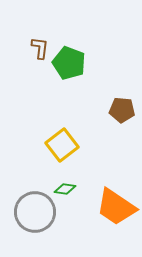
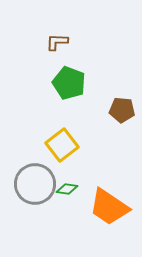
brown L-shape: moved 17 px right, 6 px up; rotated 95 degrees counterclockwise
green pentagon: moved 20 px down
green diamond: moved 2 px right
orange trapezoid: moved 7 px left
gray circle: moved 28 px up
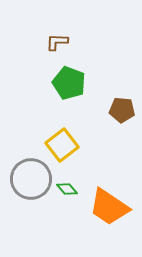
gray circle: moved 4 px left, 5 px up
green diamond: rotated 40 degrees clockwise
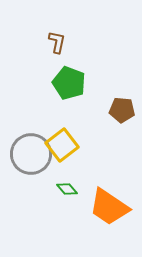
brown L-shape: rotated 100 degrees clockwise
gray circle: moved 25 px up
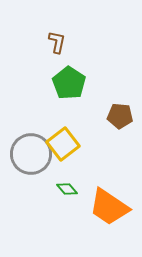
green pentagon: rotated 12 degrees clockwise
brown pentagon: moved 2 px left, 6 px down
yellow square: moved 1 px right, 1 px up
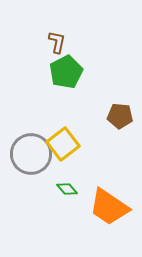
green pentagon: moved 3 px left, 11 px up; rotated 12 degrees clockwise
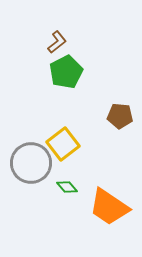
brown L-shape: rotated 40 degrees clockwise
gray circle: moved 9 px down
green diamond: moved 2 px up
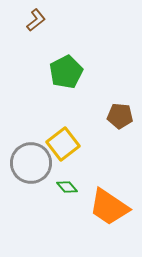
brown L-shape: moved 21 px left, 22 px up
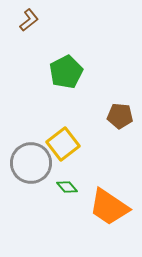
brown L-shape: moved 7 px left
